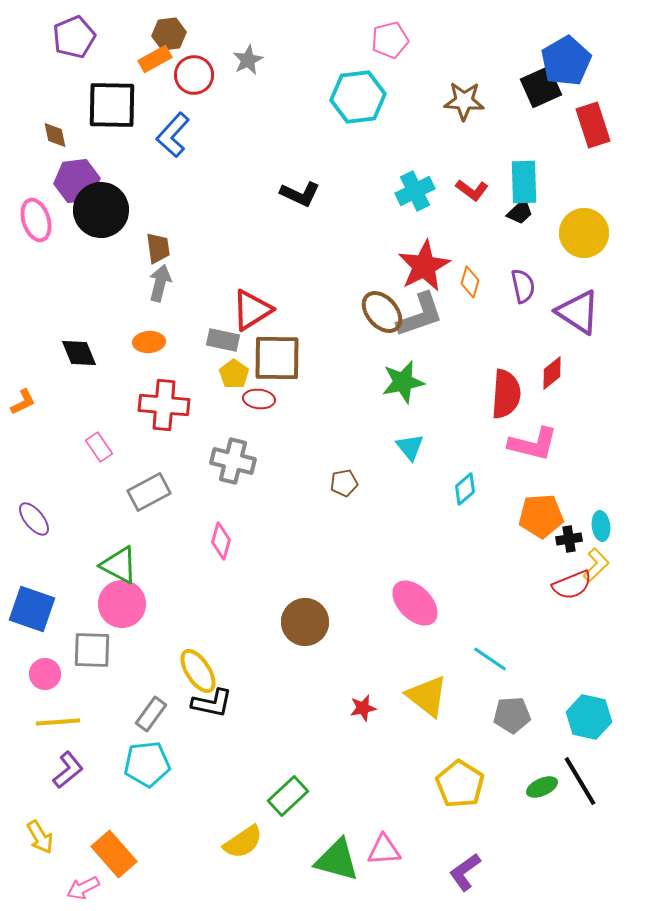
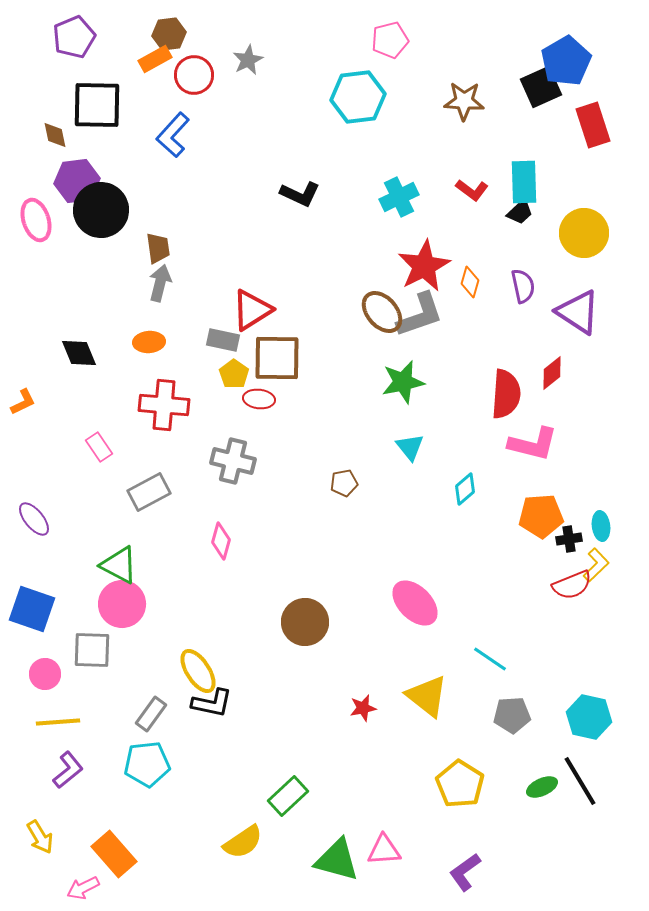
black square at (112, 105): moved 15 px left
cyan cross at (415, 191): moved 16 px left, 6 px down
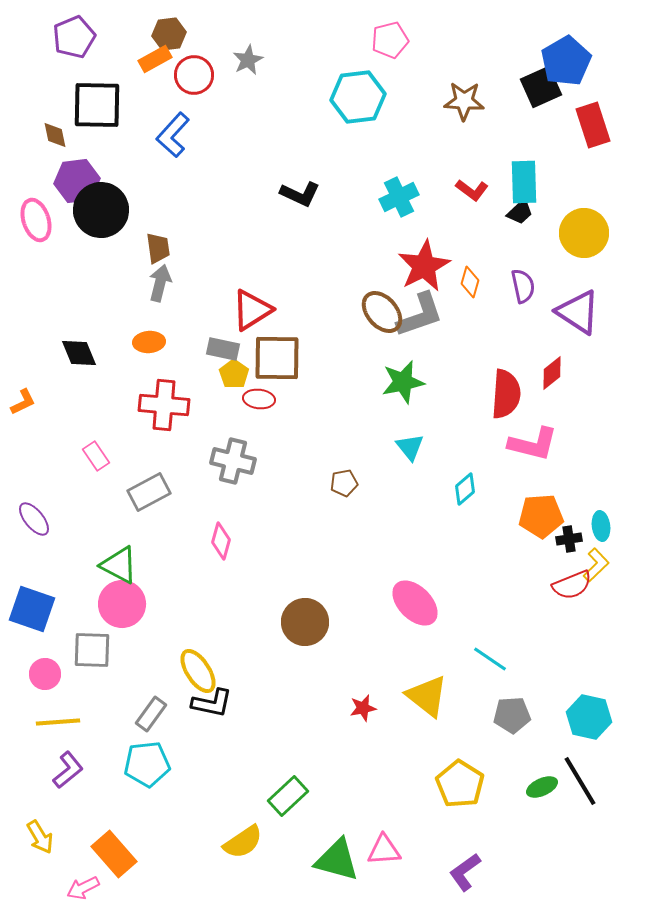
gray rectangle at (223, 340): moved 9 px down
pink rectangle at (99, 447): moved 3 px left, 9 px down
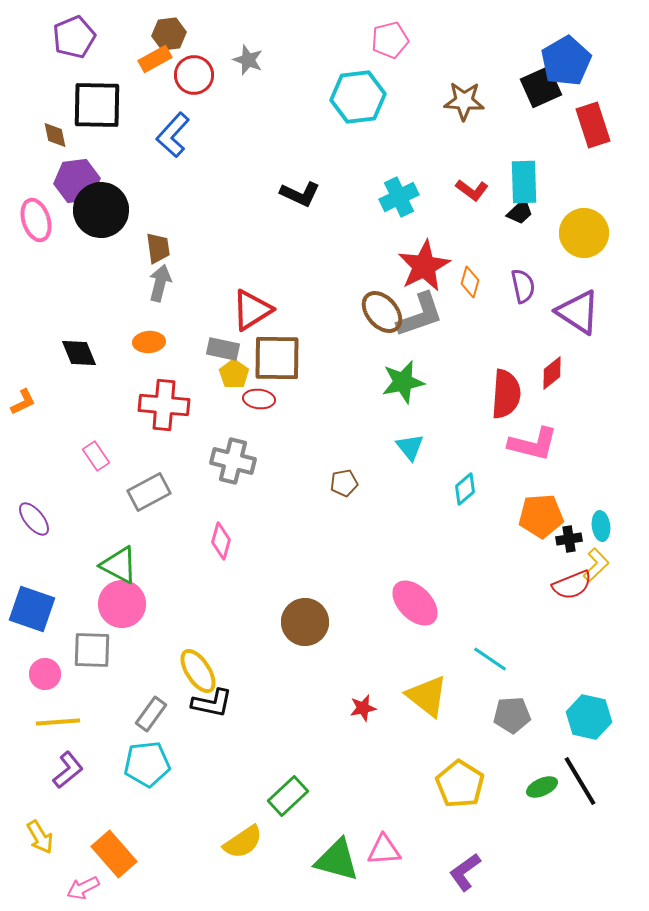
gray star at (248, 60): rotated 24 degrees counterclockwise
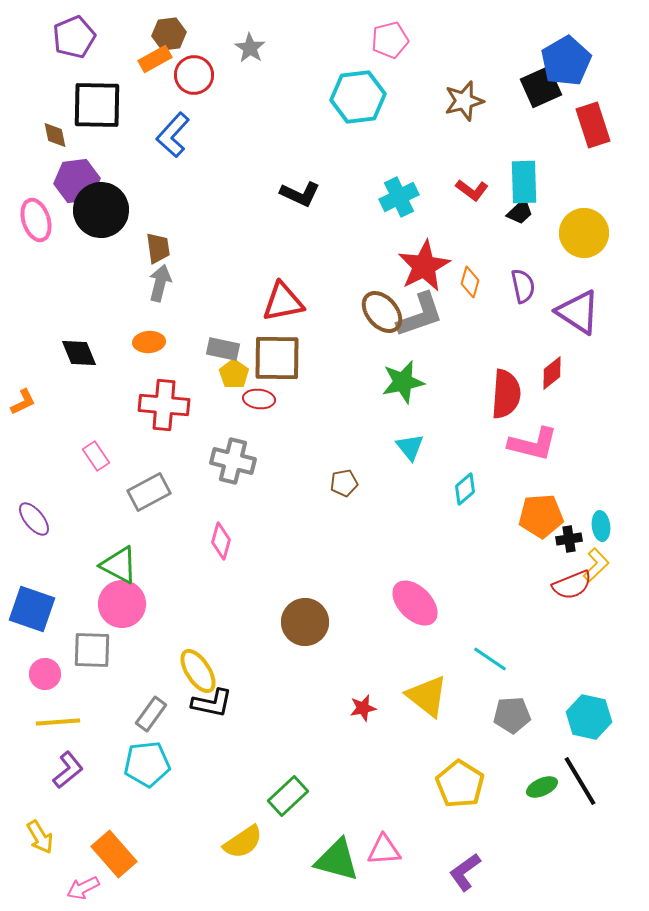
gray star at (248, 60): moved 2 px right, 12 px up; rotated 12 degrees clockwise
brown star at (464, 101): rotated 18 degrees counterclockwise
red triangle at (252, 310): moved 31 px right, 8 px up; rotated 21 degrees clockwise
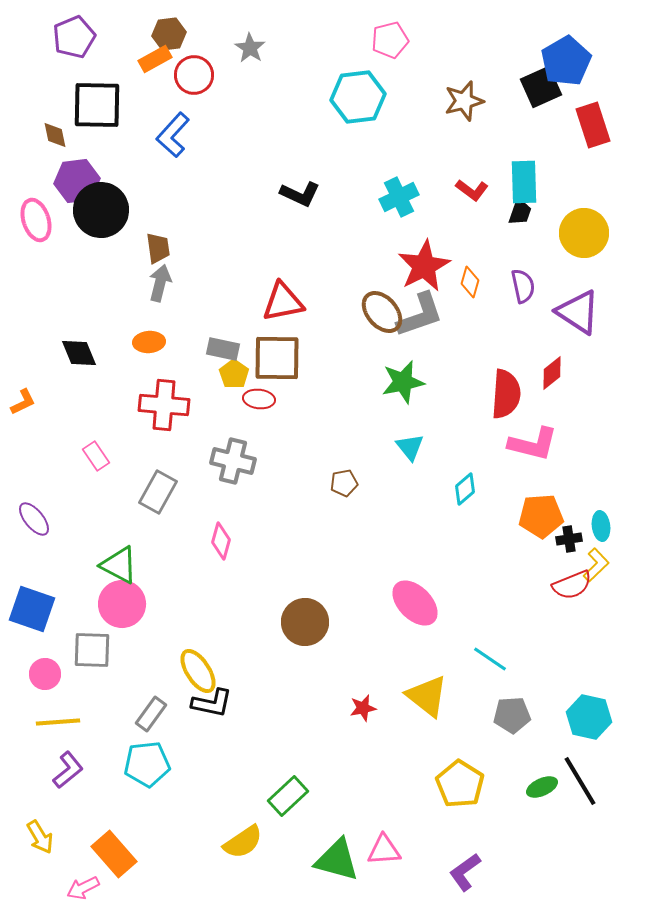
black trapezoid at (520, 212): rotated 28 degrees counterclockwise
gray rectangle at (149, 492): moved 9 px right; rotated 33 degrees counterclockwise
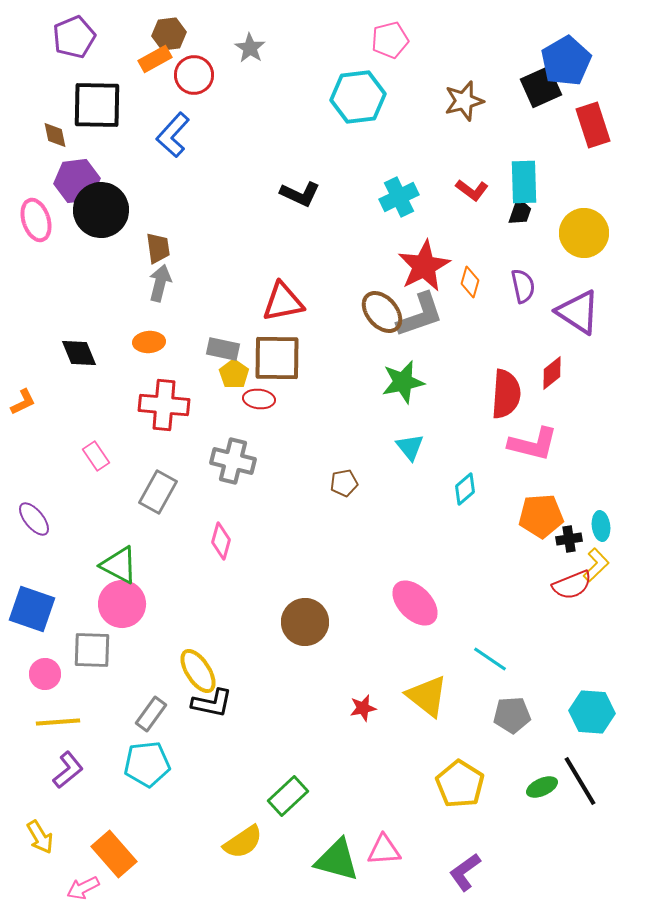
cyan hexagon at (589, 717): moved 3 px right, 5 px up; rotated 9 degrees counterclockwise
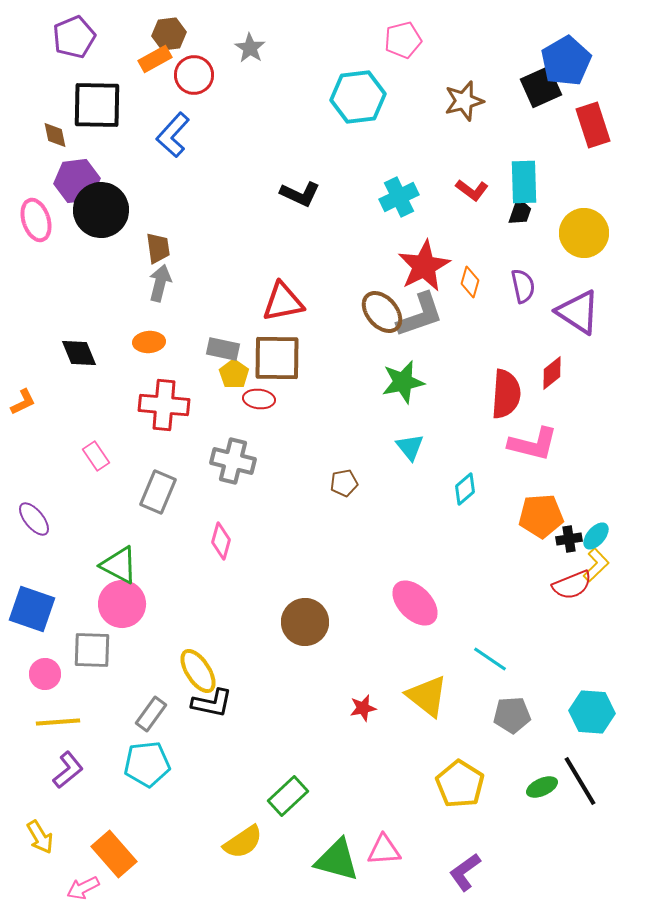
pink pentagon at (390, 40): moved 13 px right
gray rectangle at (158, 492): rotated 6 degrees counterclockwise
cyan ellipse at (601, 526): moved 5 px left, 10 px down; rotated 48 degrees clockwise
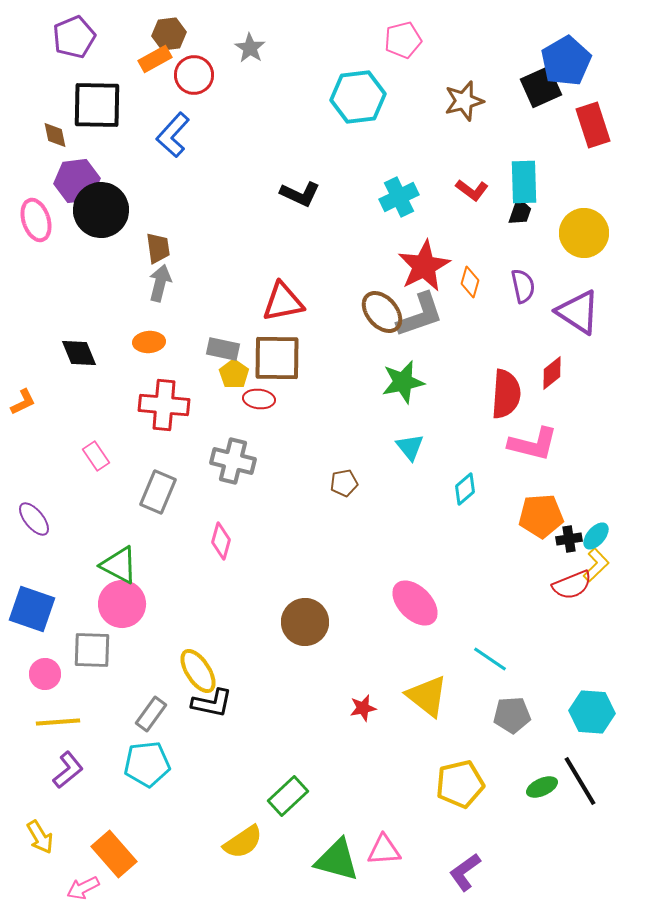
yellow pentagon at (460, 784): rotated 27 degrees clockwise
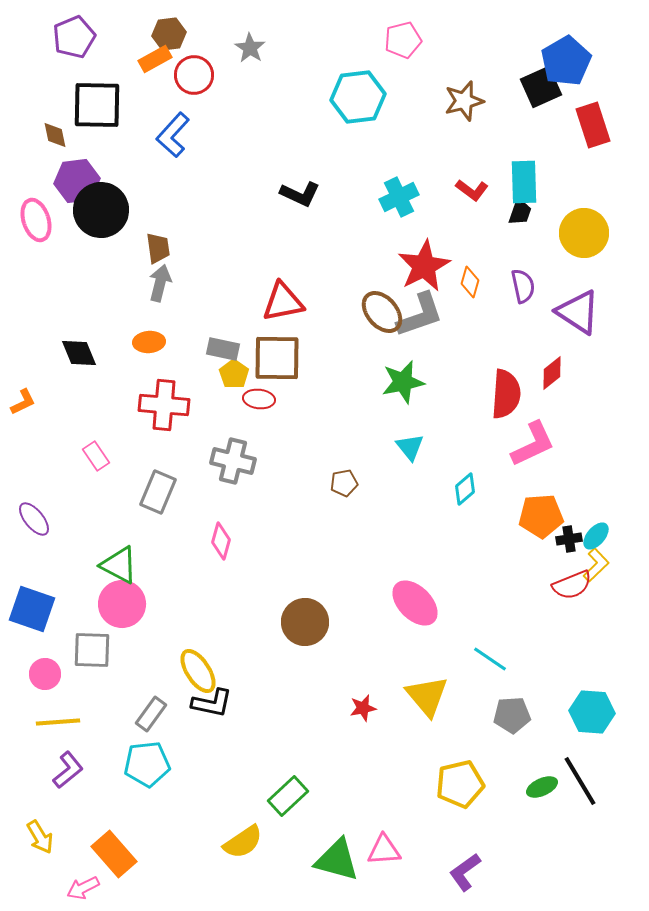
pink L-shape at (533, 444): rotated 39 degrees counterclockwise
yellow triangle at (427, 696): rotated 12 degrees clockwise
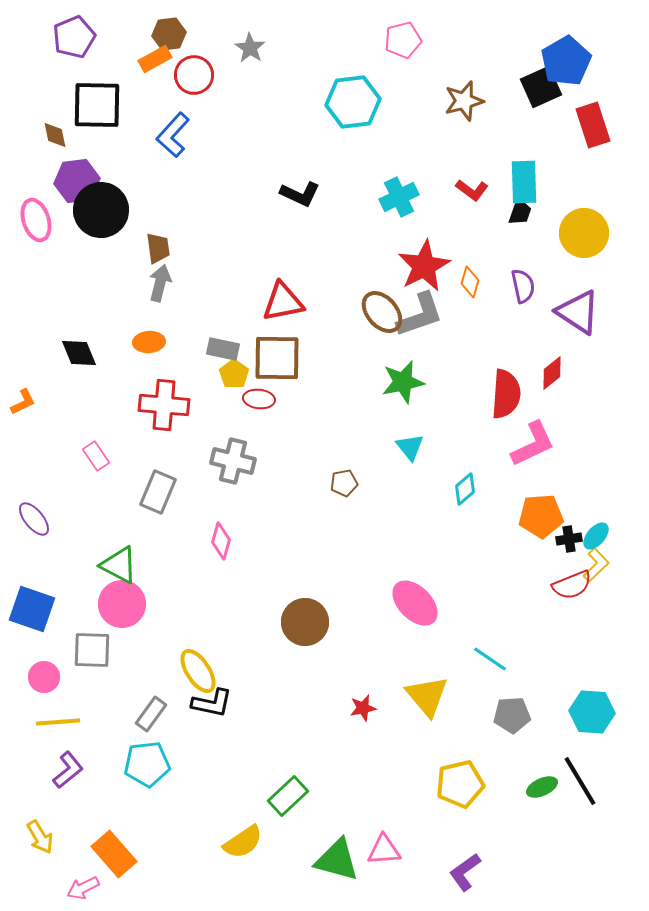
cyan hexagon at (358, 97): moved 5 px left, 5 px down
pink circle at (45, 674): moved 1 px left, 3 px down
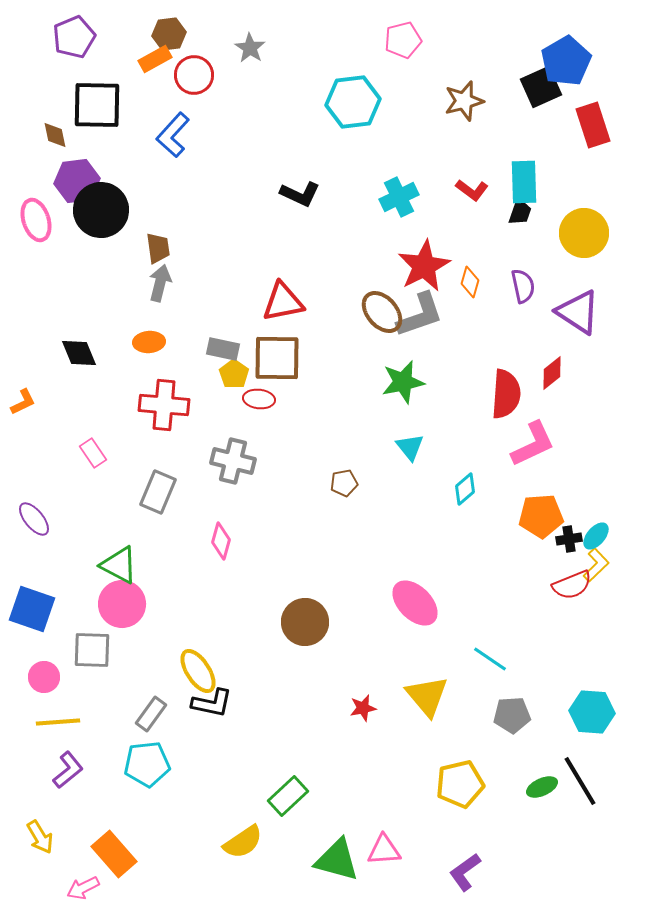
pink rectangle at (96, 456): moved 3 px left, 3 px up
